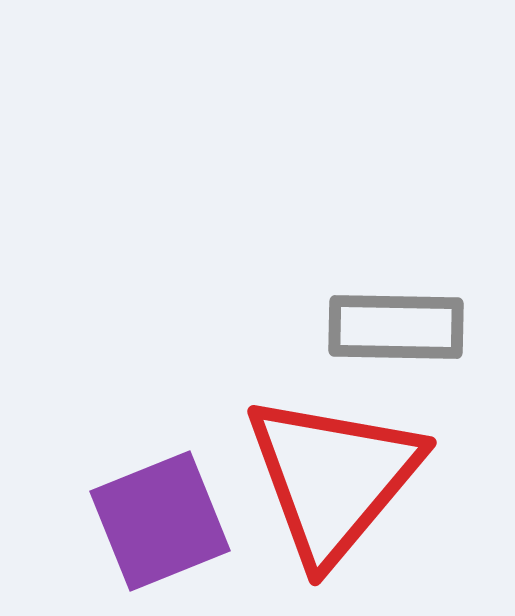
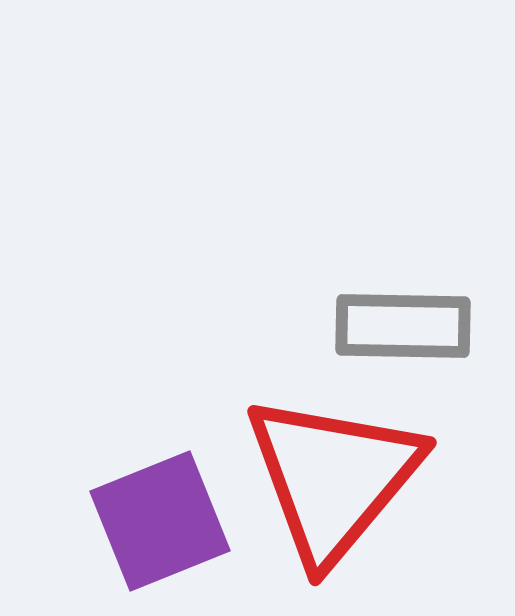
gray rectangle: moved 7 px right, 1 px up
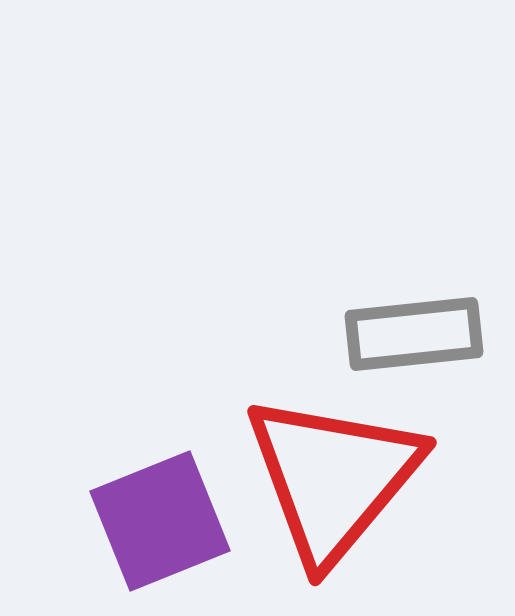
gray rectangle: moved 11 px right, 8 px down; rotated 7 degrees counterclockwise
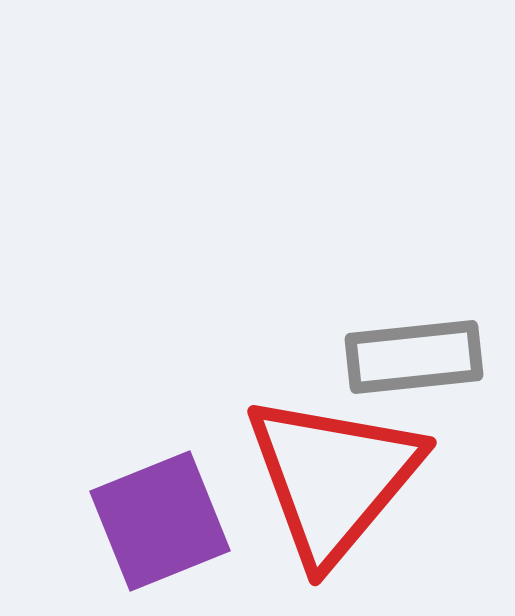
gray rectangle: moved 23 px down
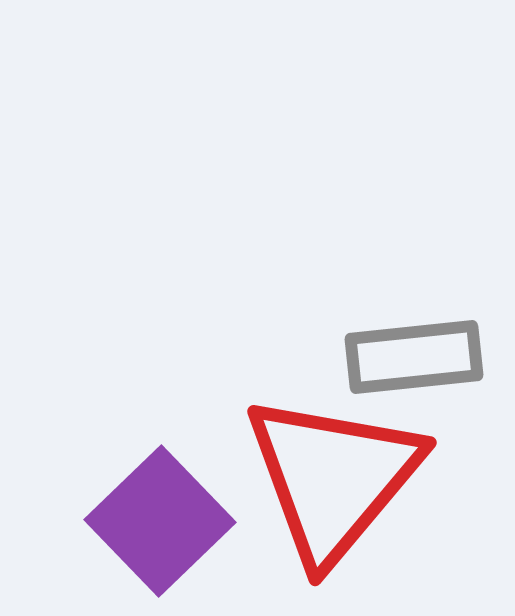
purple square: rotated 22 degrees counterclockwise
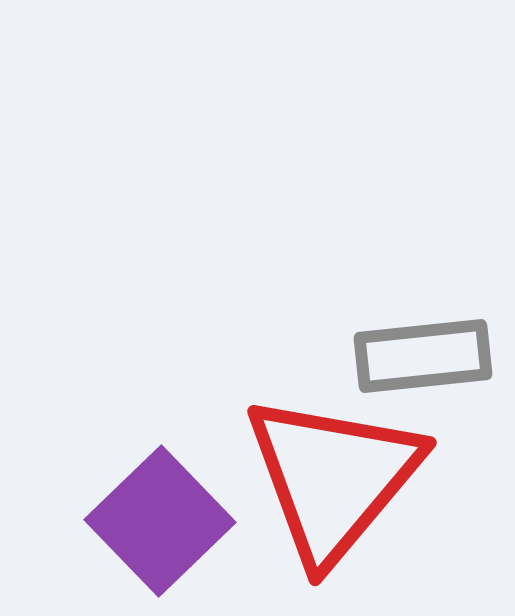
gray rectangle: moved 9 px right, 1 px up
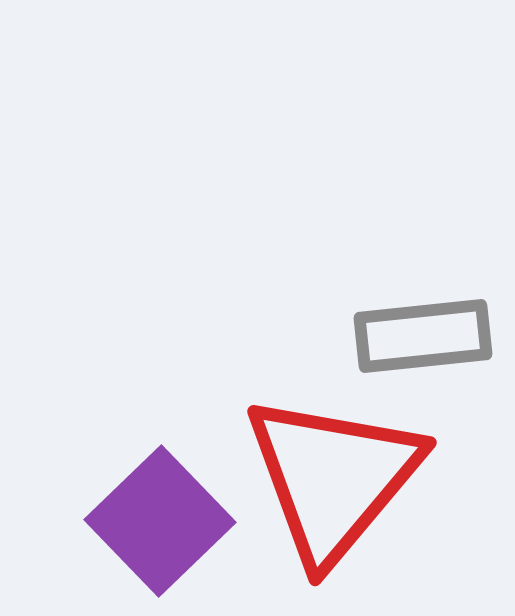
gray rectangle: moved 20 px up
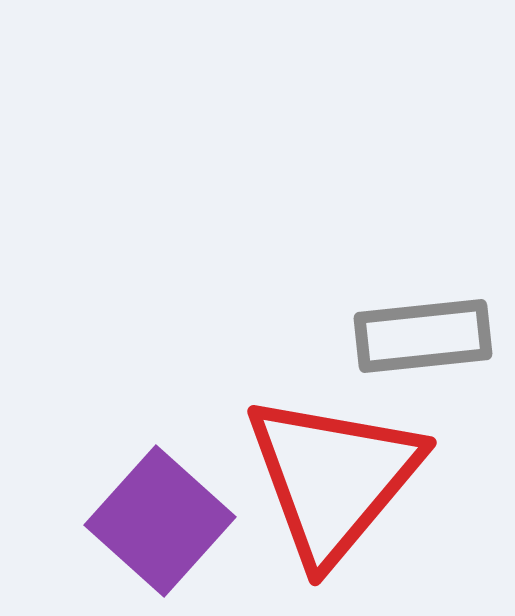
purple square: rotated 4 degrees counterclockwise
